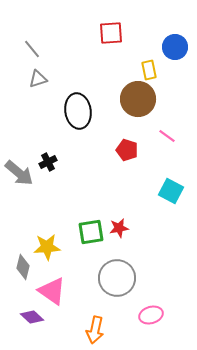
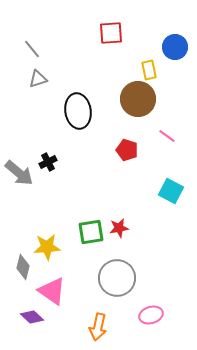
orange arrow: moved 3 px right, 3 px up
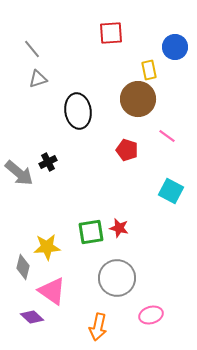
red star: rotated 24 degrees clockwise
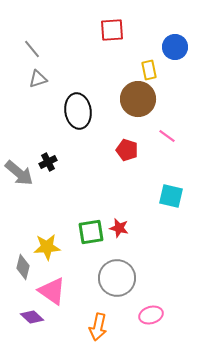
red square: moved 1 px right, 3 px up
cyan square: moved 5 px down; rotated 15 degrees counterclockwise
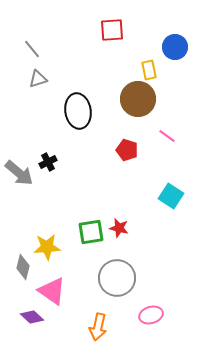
cyan square: rotated 20 degrees clockwise
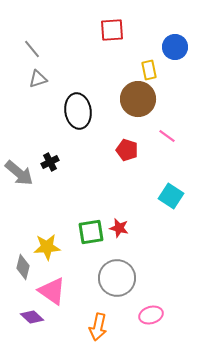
black cross: moved 2 px right
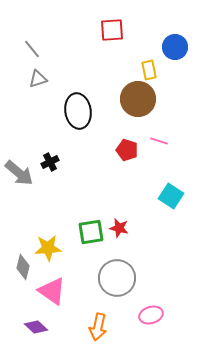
pink line: moved 8 px left, 5 px down; rotated 18 degrees counterclockwise
yellow star: moved 1 px right, 1 px down
purple diamond: moved 4 px right, 10 px down
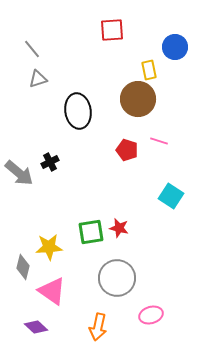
yellow star: moved 1 px right, 1 px up
